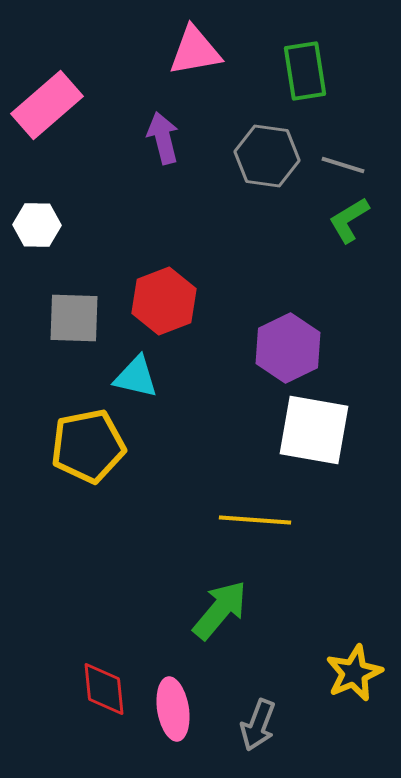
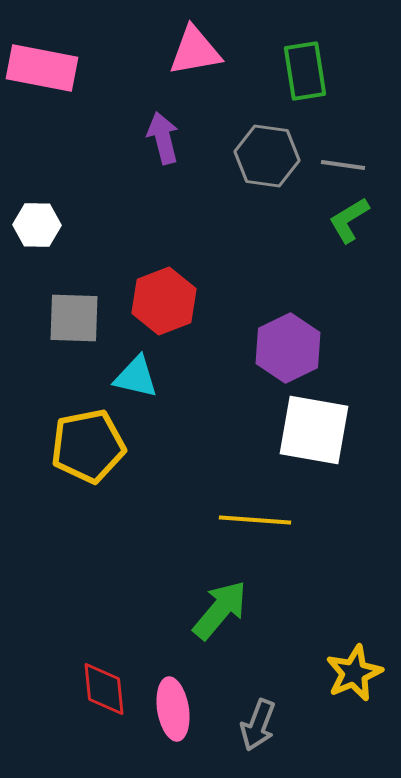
pink rectangle: moved 5 px left, 37 px up; rotated 52 degrees clockwise
gray line: rotated 9 degrees counterclockwise
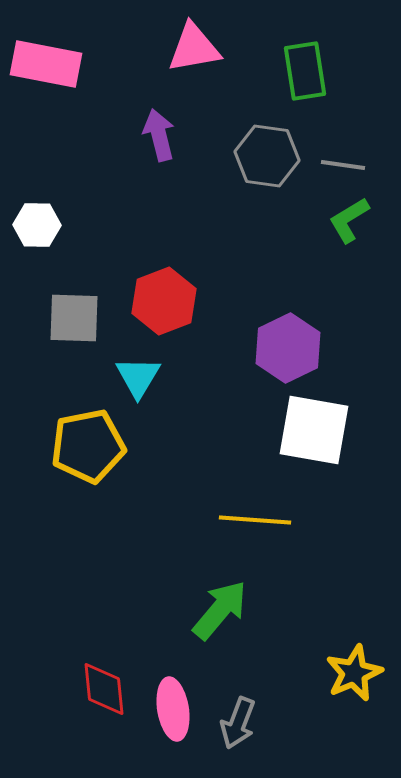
pink triangle: moved 1 px left, 3 px up
pink rectangle: moved 4 px right, 4 px up
purple arrow: moved 4 px left, 3 px up
cyan triangle: moved 2 px right; rotated 48 degrees clockwise
gray arrow: moved 20 px left, 2 px up
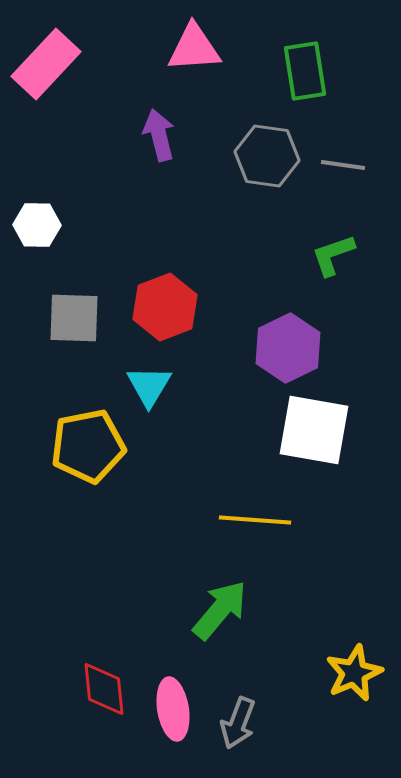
pink triangle: rotated 6 degrees clockwise
pink rectangle: rotated 58 degrees counterclockwise
green L-shape: moved 16 px left, 35 px down; rotated 12 degrees clockwise
red hexagon: moved 1 px right, 6 px down
cyan triangle: moved 11 px right, 9 px down
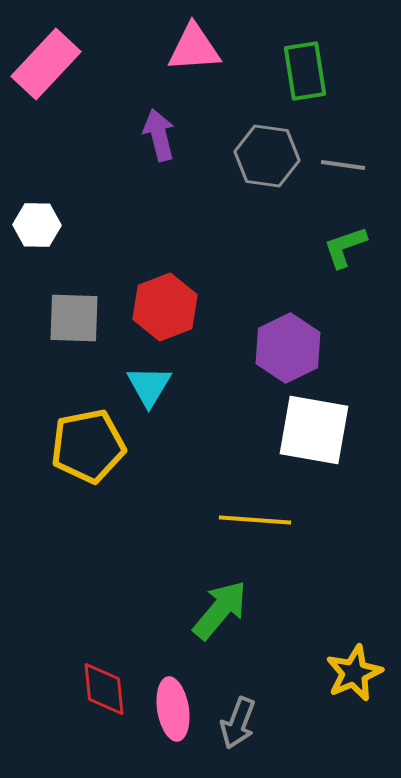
green L-shape: moved 12 px right, 8 px up
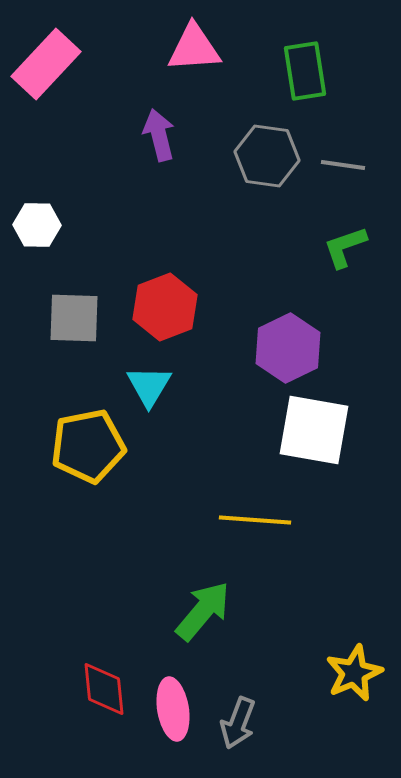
green arrow: moved 17 px left, 1 px down
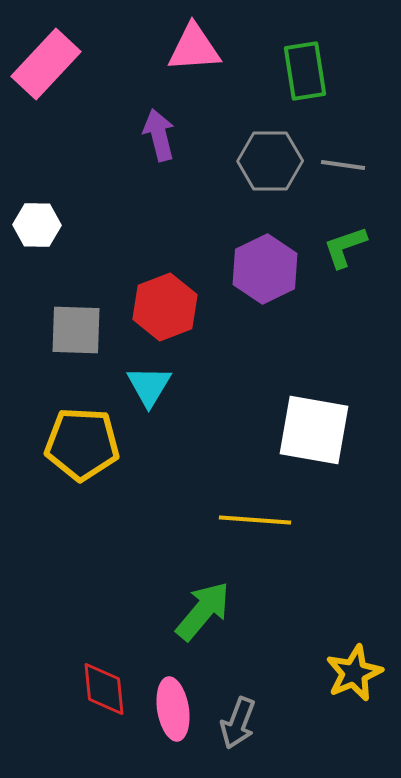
gray hexagon: moved 3 px right, 5 px down; rotated 8 degrees counterclockwise
gray square: moved 2 px right, 12 px down
purple hexagon: moved 23 px left, 79 px up
yellow pentagon: moved 6 px left, 2 px up; rotated 14 degrees clockwise
